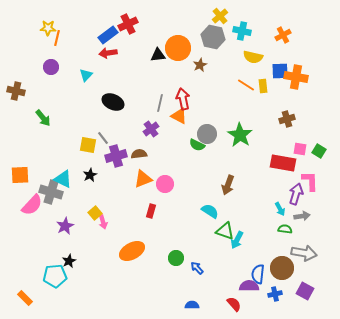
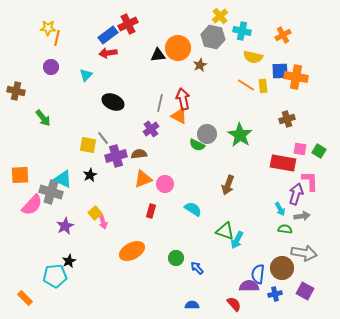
cyan semicircle at (210, 211): moved 17 px left, 2 px up
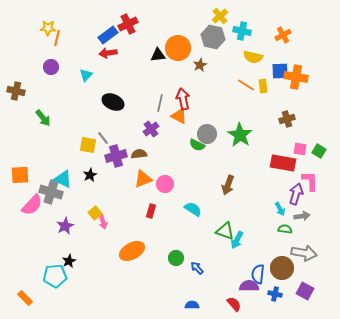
blue cross at (275, 294): rotated 24 degrees clockwise
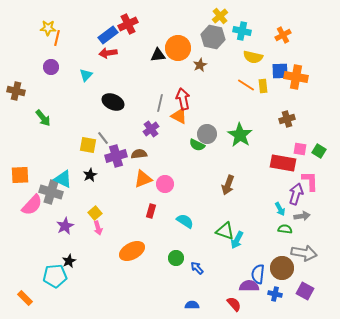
cyan semicircle at (193, 209): moved 8 px left, 12 px down
pink arrow at (103, 222): moved 5 px left, 6 px down
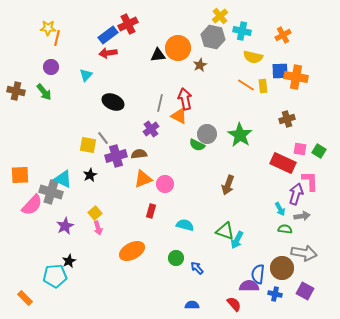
red arrow at (183, 99): moved 2 px right
green arrow at (43, 118): moved 1 px right, 26 px up
red rectangle at (283, 163): rotated 15 degrees clockwise
cyan semicircle at (185, 221): moved 4 px down; rotated 18 degrees counterclockwise
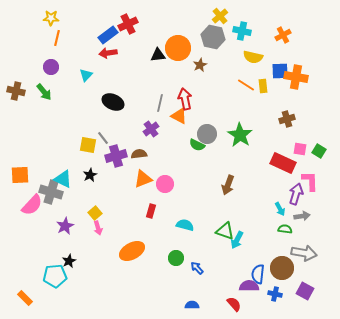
yellow star at (48, 28): moved 3 px right, 10 px up
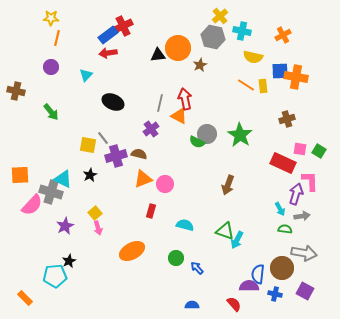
red cross at (128, 24): moved 5 px left, 2 px down
green arrow at (44, 92): moved 7 px right, 20 px down
green semicircle at (197, 145): moved 3 px up
brown semicircle at (139, 154): rotated 21 degrees clockwise
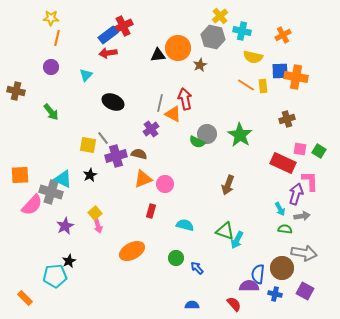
orange triangle at (179, 116): moved 6 px left, 2 px up
pink arrow at (98, 228): moved 2 px up
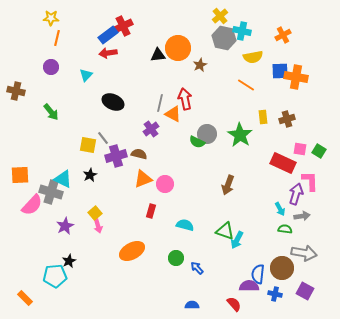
gray hexagon at (213, 37): moved 11 px right, 1 px down
yellow semicircle at (253, 57): rotated 24 degrees counterclockwise
yellow rectangle at (263, 86): moved 31 px down
